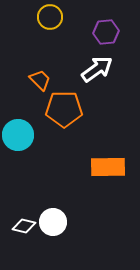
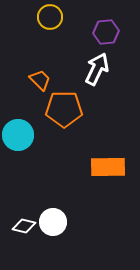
white arrow: rotated 28 degrees counterclockwise
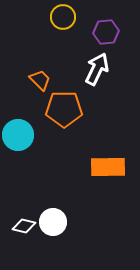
yellow circle: moved 13 px right
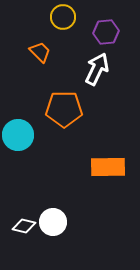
orange trapezoid: moved 28 px up
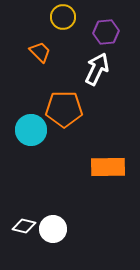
cyan circle: moved 13 px right, 5 px up
white circle: moved 7 px down
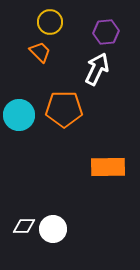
yellow circle: moved 13 px left, 5 px down
cyan circle: moved 12 px left, 15 px up
white diamond: rotated 15 degrees counterclockwise
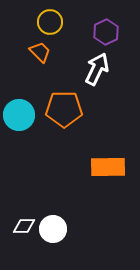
purple hexagon: rotated 20 degrees counterclockwise
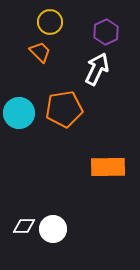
orange pentagon: rotated 9 degrees counterclockwise
cyan circle: moved 2 px up
